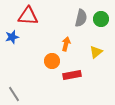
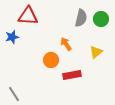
orange arrow: rotated 48 degrees counterclockwise
orange circle: moved 1 px left, 1 px up
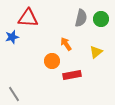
red triangle: moved 2 px down
orange circle: moved 1 px right, 1 px down
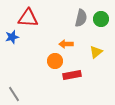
orange arrow: rotated 56 degrees counterclockwise
orange circle: moved 3 px right
